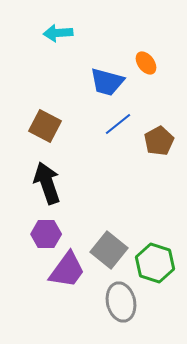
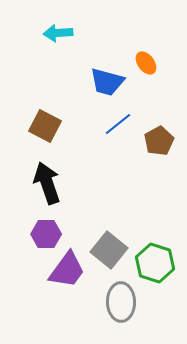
gray ellipse: rotated 12 degrees clockwise
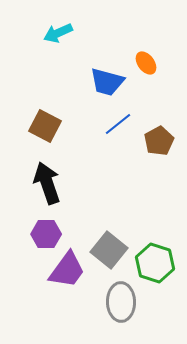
cyan arrow: rotated 20 degrees counterclockwise
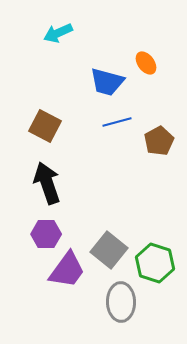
blue line: moved 1 px left, 2 px up; rotated 24 degrees clockwise
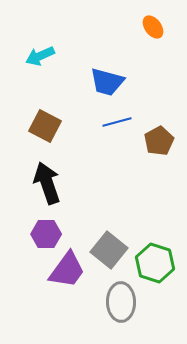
cyan arrow: moved 18 px left, 23 px down
orange ellipse: moved 7 px right, 36 px up
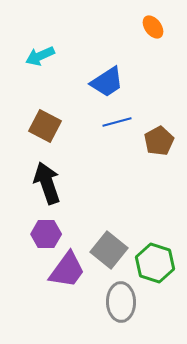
blue trapezoid: rotated 48 degrees counterclockwise
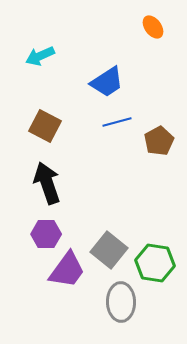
green hexagon: rotated 9 degrees counterclockwise
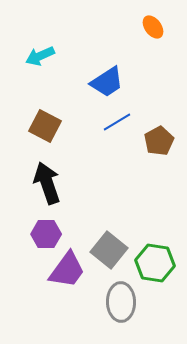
blue line: rotated 16 degrees counterclockwise
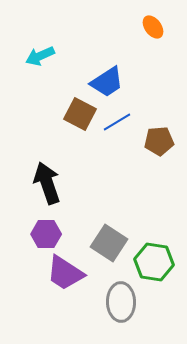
brown square: moved 35 px right, 12 px up
brown pentagon: rotated 24 degrees clockwise
gray square: moved 7 px up; rotated 6 degrees counterclockwise
green hexagon: moved 1 px left, 1 px up
purple trapezoid: moved 2 px left, 3 px down; rotated 87 degrees clockwise
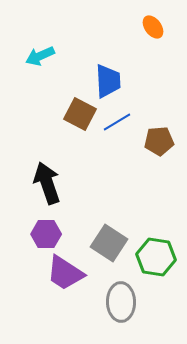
blue trapezoid: moved 1 px right, 1 px up; rotated 60 degrees counterclockwise
green hexagon: moved 2 px right, 5 px up
